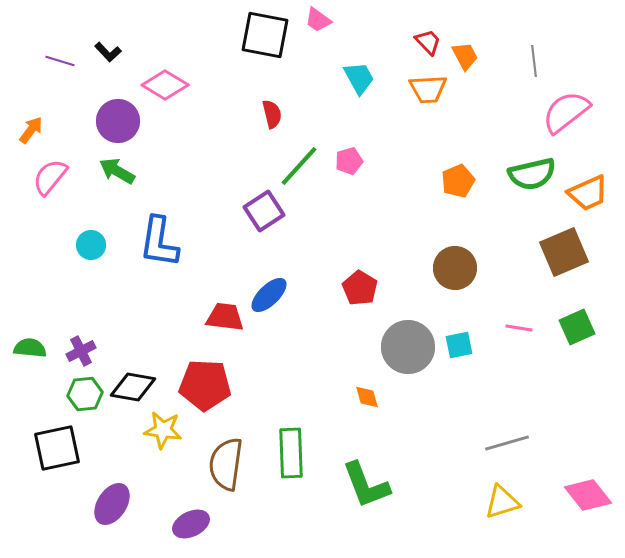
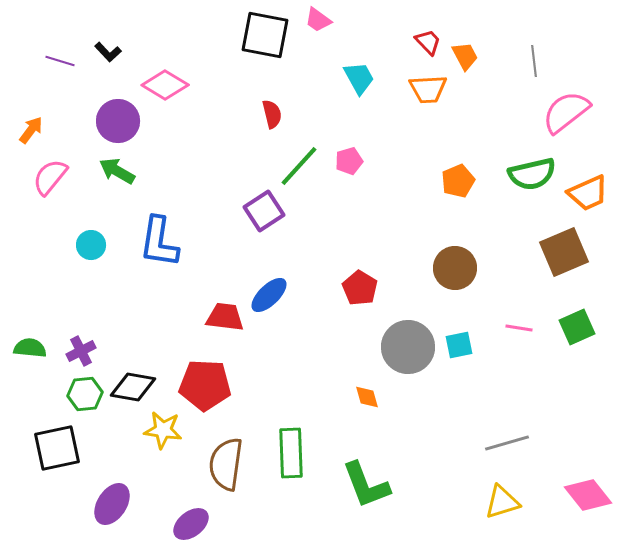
purple ellipse at (191, 524): rotated 12 degrees counterclockwise
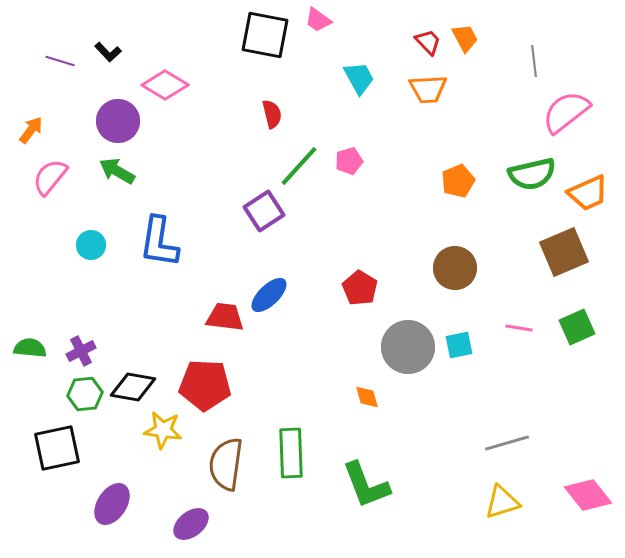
orange trapezoid at (465, 56): moved 18 px up
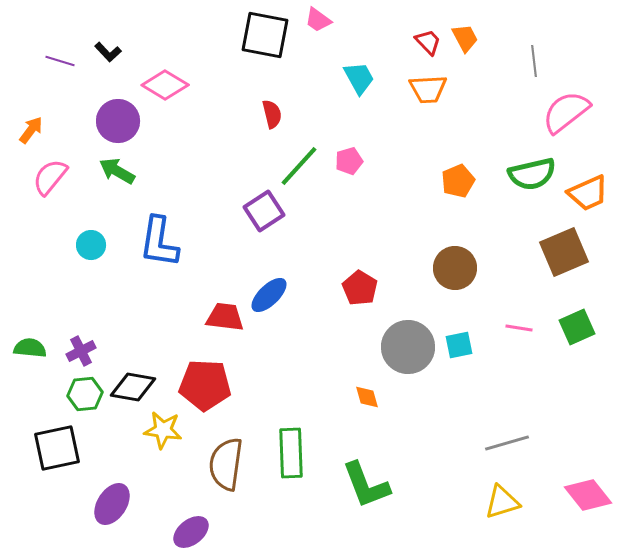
purple ellipse at (191, 524): moved 8 px down
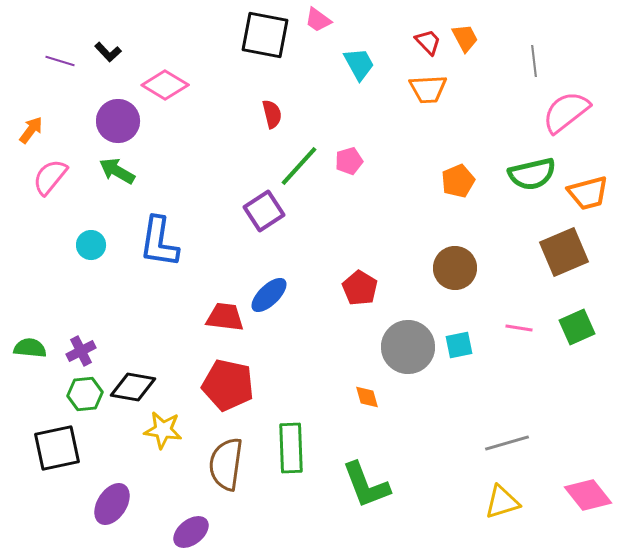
cyan trapezoid at (359, 78): moved 14 px up
orange trapezoid at (588, 193): rotated 9 degrees clockwise
red pentagon at (205, 385): moved 23 px right; rotated 9 degrees clockwise
green rectangle at (291, 453): moved 5 px up
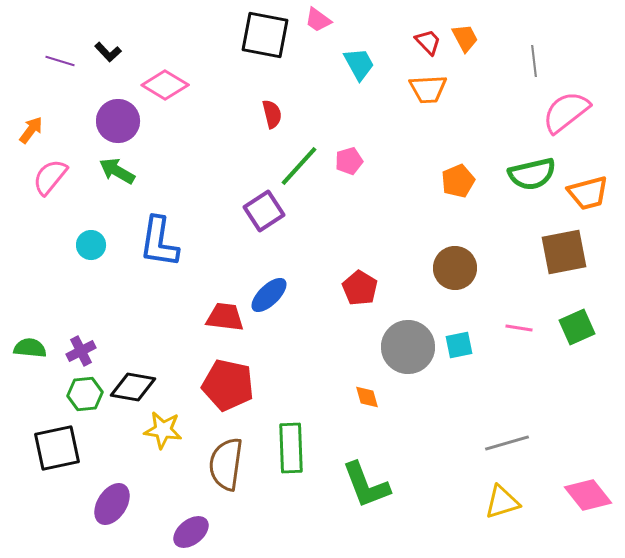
brown square at (564, 252): rotated 12 degrees clockwise
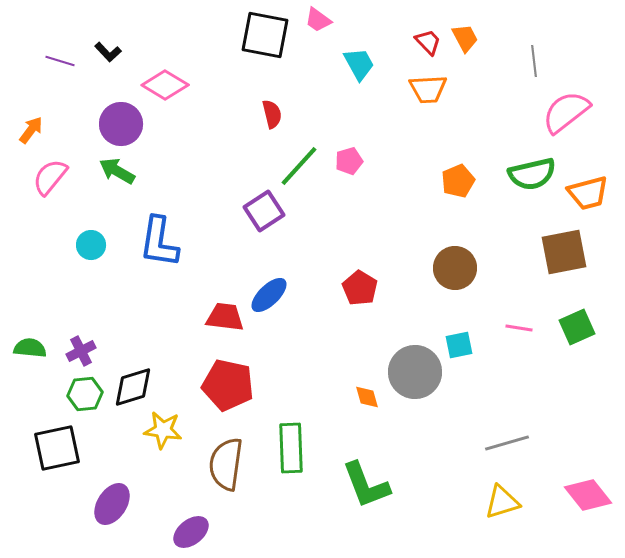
purple circle at (118, 121): moved 3 px right, 3 px down
gray circle at (408, 347): moved 7 px right, 25 px down
black diamond at (133, 387): rotated 27 degrees counterclockwise
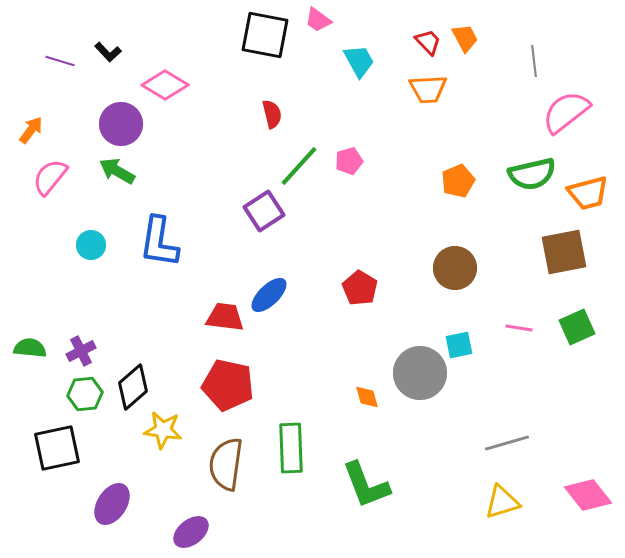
cyan trapezoid at (359, 64): moved 3 px up
gray circle at (415, 372): moved 5 px right, 1 px down
black diamond at (133, 387): rotated 24 degrees counterclockwise
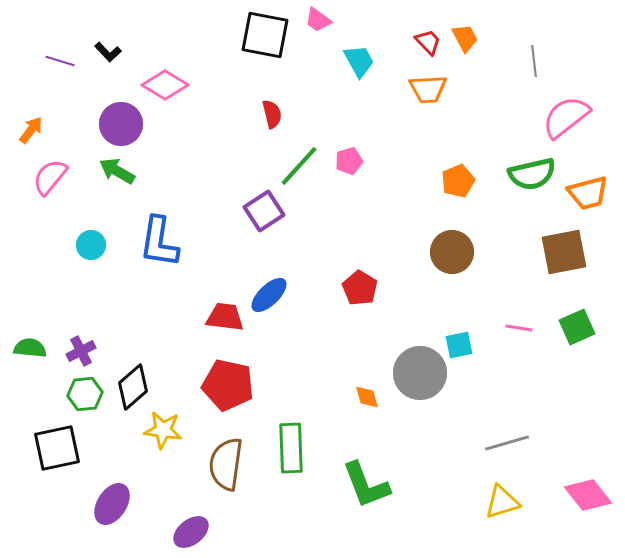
pink semicircle at (566, 112): moved 5 px down
brown circle at (455, 268): moved 3 px left, 16 px up
